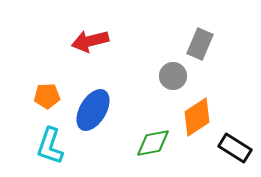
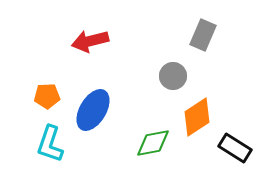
gray rectangle: moved 3 px right, 9 px up
cyan L-shape: moved 2 px up
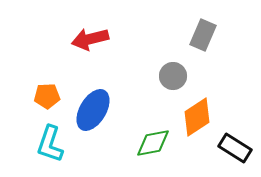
red arrow: moved 2 px up
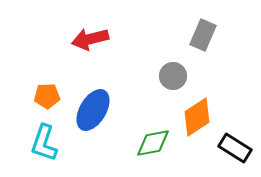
cyan L-shape: moved 6 px left, 1 px up
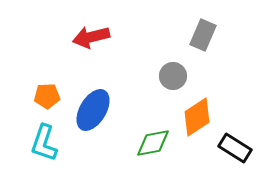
red arrow: moved 1 px right, 2 px up
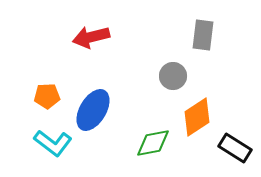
gray rectangle: rotated 16 degrees counterclockwise
cyan L-shape: moved 9 px right; rotated 72 degrees counterclockwise
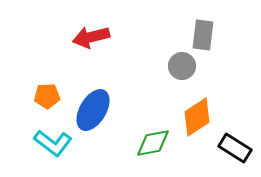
gray circle: moved 9 px right, 10 px up
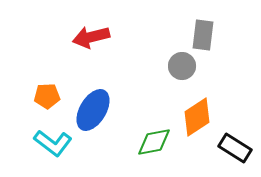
green diamond: moved 1 px right, 1 px up
